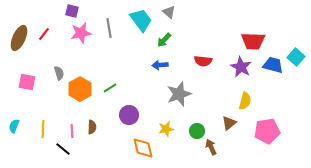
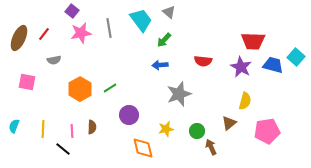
purple square: rotated 24 degrees clockwise
gray semicircle: moved 5 px left, 13 px up; rotated 96 degrees clockwise
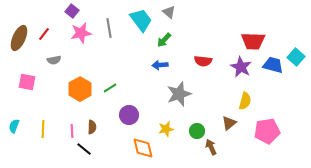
black line: moved 21 px right
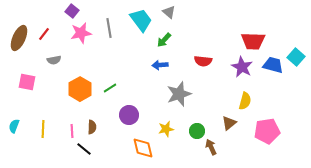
purple star: moved 1 px right
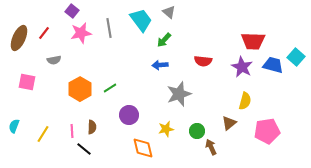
red line: moved 1 px up
yellow line: moved 5 px down; rotated 30 degrees clockwise
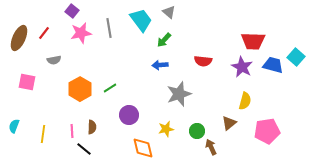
yellow line: rotated 24 degrees counterclockwise
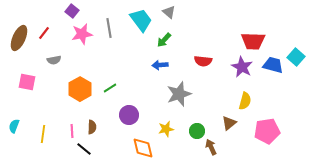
pink star: moved 1 px right, 1 px down
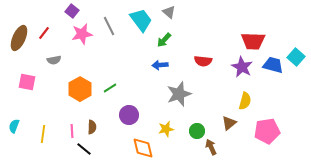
gray line: moved 2 px up; rotated 18 degrees counterclockwise
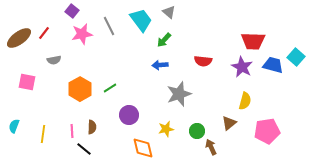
brown ellipse: rotated 30 degrees clockwise
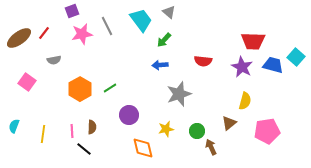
purple square: rotated 32 degrees clockwise
gray line: moved 2 px left
pink square: rotated 24 degrees clockwise
